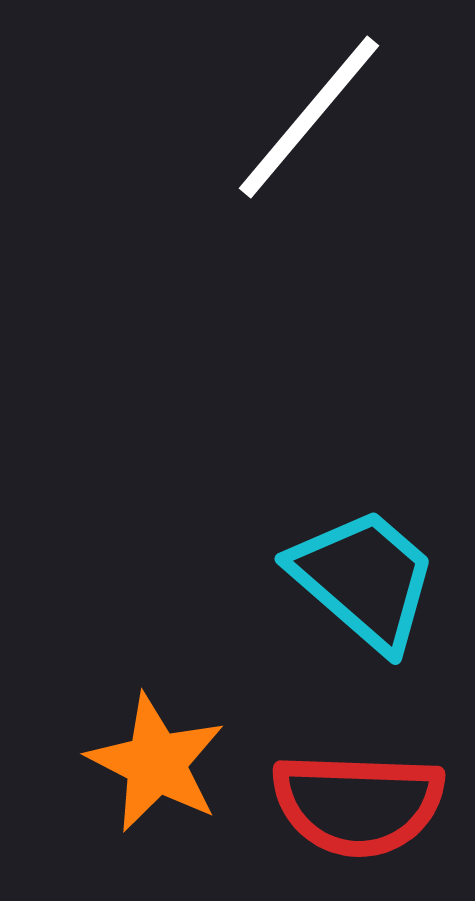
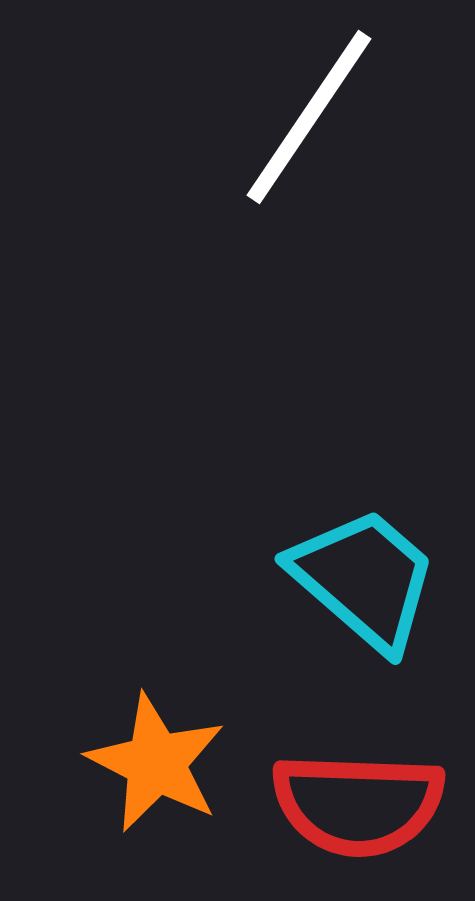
white line: rotated 6 degrees counterclockwise
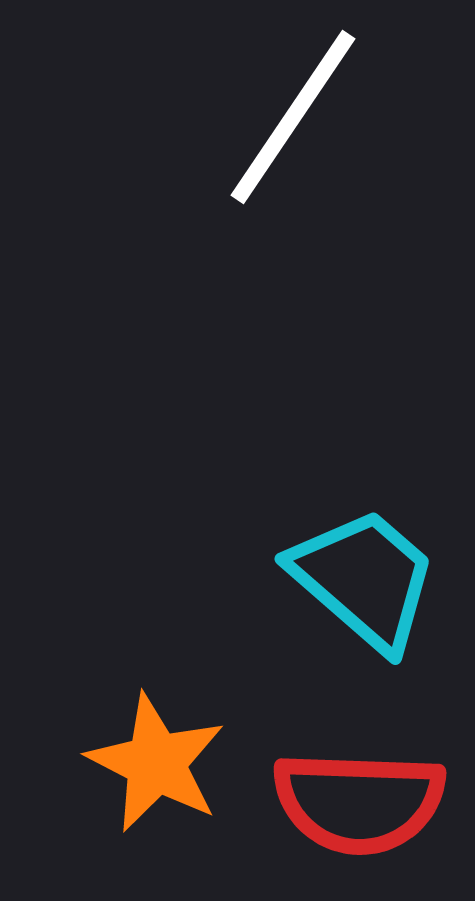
white line: moved 16 px left
red semicircle: moved 1 px right, 2 px up
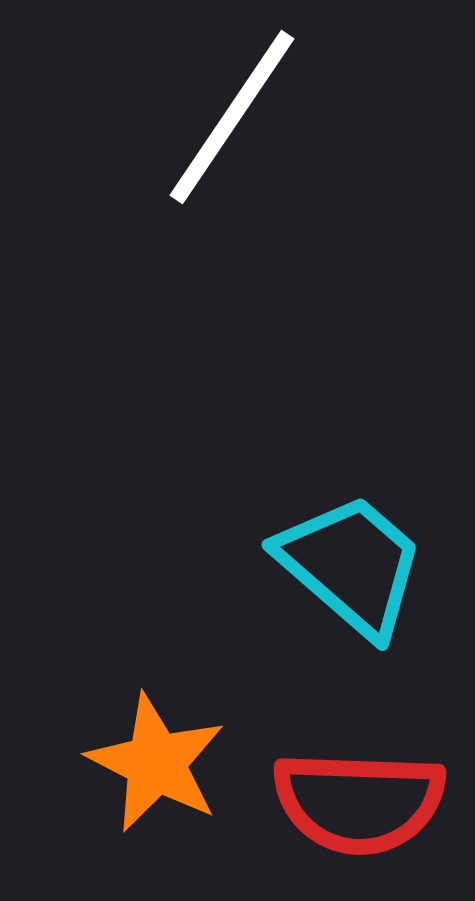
white line: moved 61 px left
cyan trapezoid: moved 13 px left, 14 px up
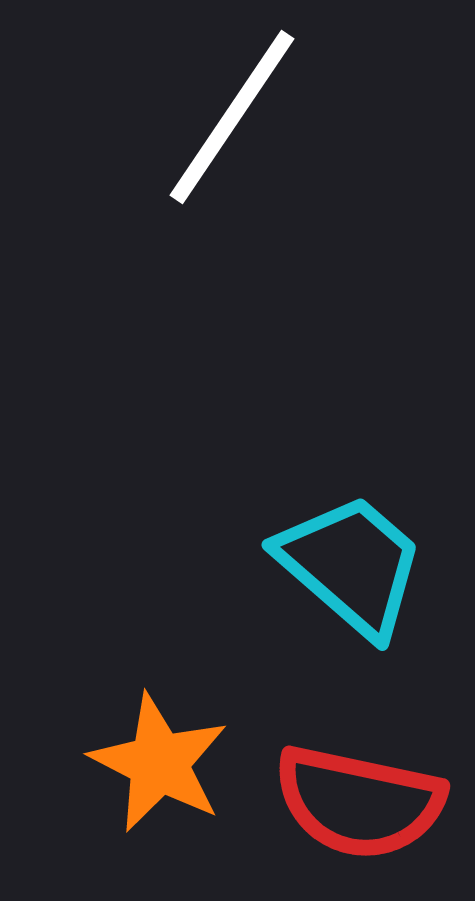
orange star: moved 3 px right
red semicircle: rotated 10 degrees clockwise
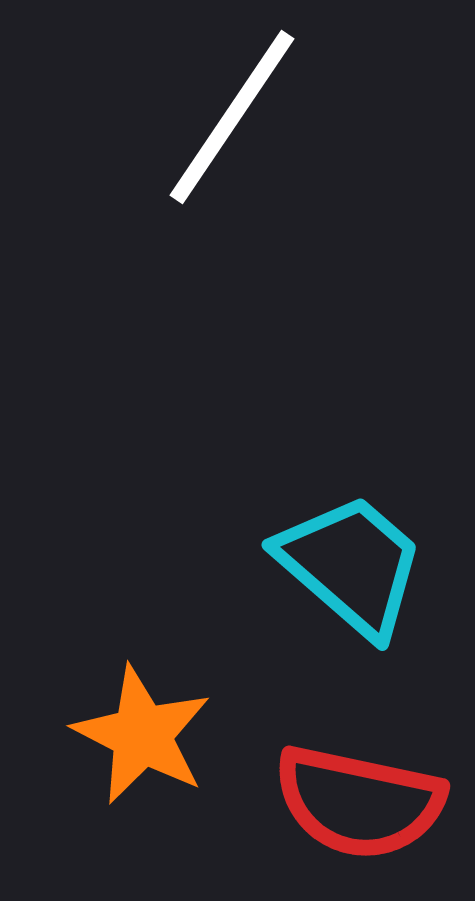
orange star: moved 17 px left, 28 px up
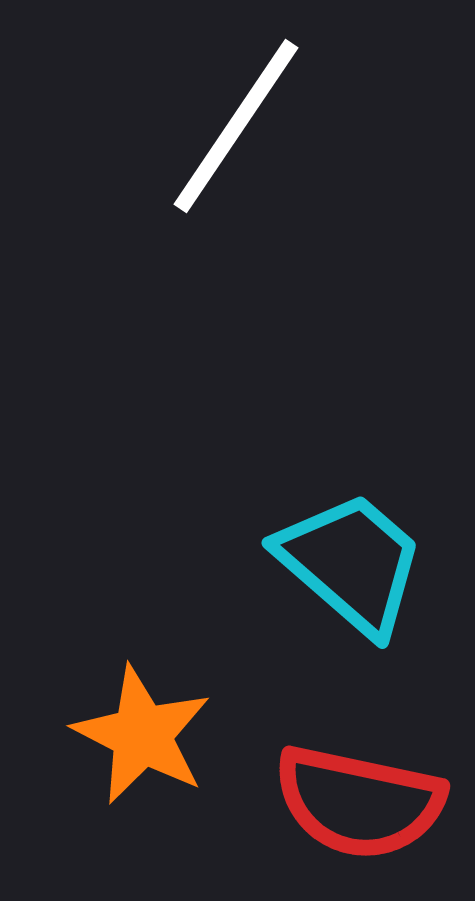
white line: moved 4 px right, 9 px down
cyan trapezoid: moved 2 px up
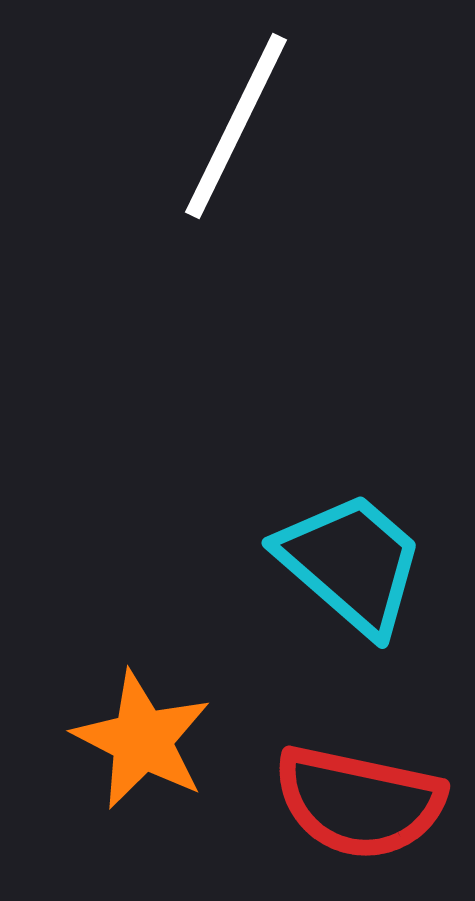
white line: rotated 8 degrees counterclockwise
orange star: moved 5 px down
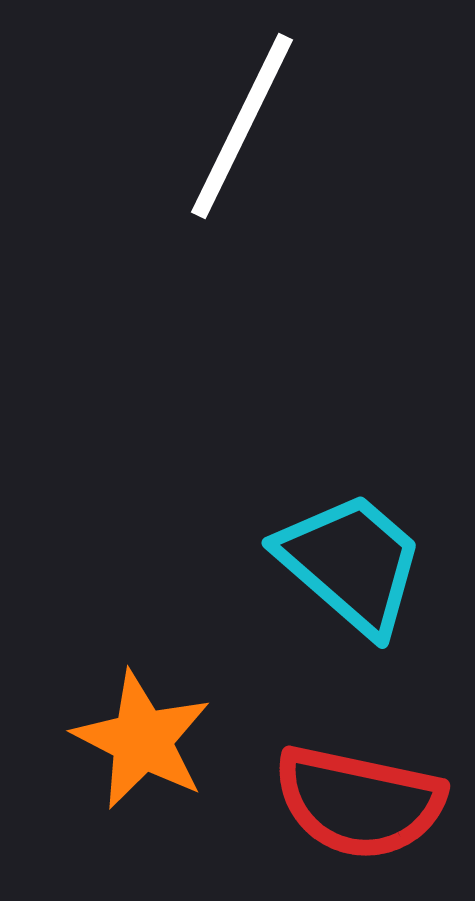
white line: moved 6 px right
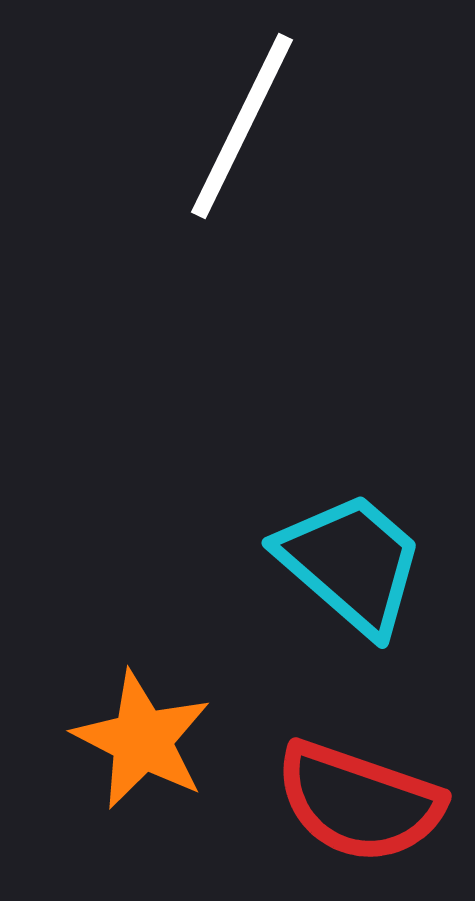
red semicircle: rotated 7 degrees clockwise
